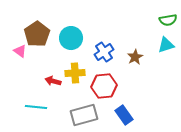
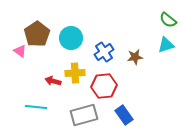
green semicircle: rotated 48 degrees clockwise
brown star: rotated 21 degrees clockwise
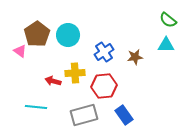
cyan circle: moved 3 px left, 3 px up
cyan triangle: rotated 18 degrees clockwise
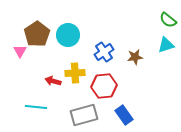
cyan triangle: rotated 18 degrees counterclockwise
pink triangle: rotated 24 degrees clockwise
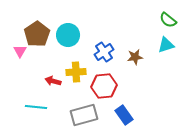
yellow cross: moved 1 px right, 1 px up
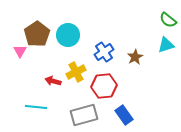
brown star: rotated 21 degrees counterclockwise
yellow cross: rotated 24 degrees counterclockwise
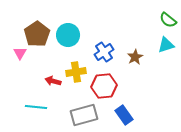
pink triangle: moved 2 px down
yellow cross: rotated 18 degrees clockwise
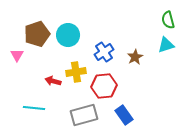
green semicircle: rotated 36 degrees clockwise
brown pentagon: rotated 15 degrees clockwise
pink triangle: moved 3 px left, 2 px down
cyan line: moved 2 px left, 1 px down
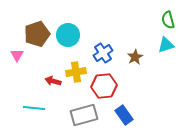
blue cross: moved 1 px left, 1 px down
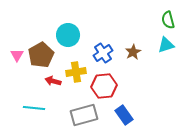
brown pentagon: moved 4 px right, 21 px down; rotated 10 degrees counterclockwise
brown star: moved 2 px left, 5 px up
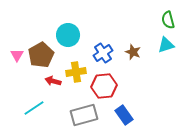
brown star: rotated 21 degrees counterclockwise
cyan line: rotated 40 degrees counterclockwise
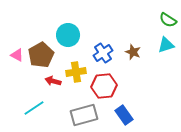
green semicircle: rotated 42 degrees counterclockwise
pink triangle: rotated 32 degrees counterclockwise
